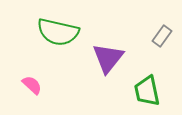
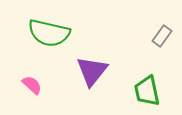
green semicircle: moved 9 px left, 1 px down
purple triangle: moved 16 px left, 13 px down
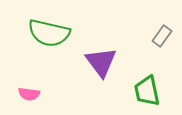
purple triangle: moved 9 px right, 9 px up; rotated 16 degrees counterclockwise
pink semicircle: moved 3 px left, 9 px down; rotated 145 degrees clockwise
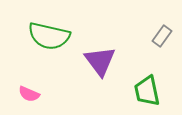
green semicircle: moved 3 px down
purple triangle: moved 1 px left, 1 px up
pink semicircle: rotated 15 degrees clockwise
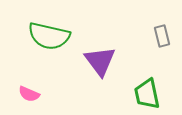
gray rectangle: rotated 50 degrees counterclockwise
green trapezoid: moved 3 px down
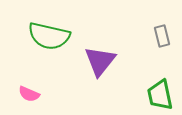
purple triangle: rotated 16 degrees clockwise
green trapezoid: moved 13 px right, 1 px down
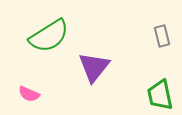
green semicircle: rotated 45 degrees counterclockwise
purple triangle: moved 6 px left, 6 px down
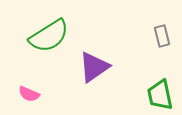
purple triangle: rotated 16 degrees clockwise
